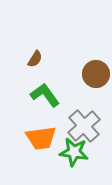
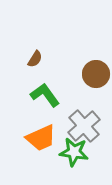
orange trapezoid: rotated 16 degrees counterclockwise
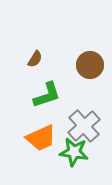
brown circle: moved 6 px left, 9 px up
green L-shape: moved 2 px right; rotated 108 degrees clockwise
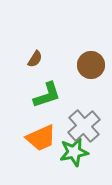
brown circle: moved 1 px right
green star: rotated 20 degrees counterclockwise
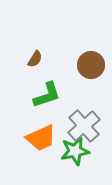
green star: moved 1 px right, 1 px up
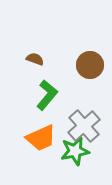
brown semicircle: rotated 102 degrees counterclockwise
brown circle: moved 1 px left
green L-shape: rotated 32 degrees counterclockwise
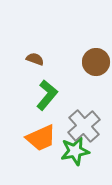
brown circle: moved 6 px right, 3 px up
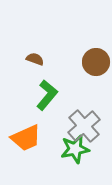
orange trapezoid: moved 15 px left
green star: moved 2 px up
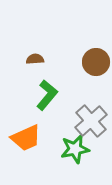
brown semicircle: rotated 24 degrees counterclockwise
gray cross: moved 7 px right, 5 px up
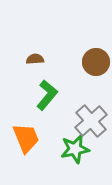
orange trapezoid: rotated 88 degrees counterclockwise
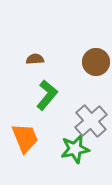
orange trapezoid: moved 1 px left
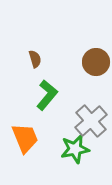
brown semicircle: rotated 78 degrees clockwise
